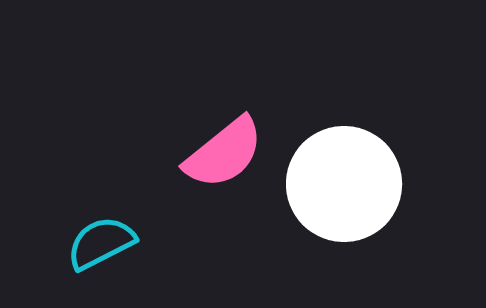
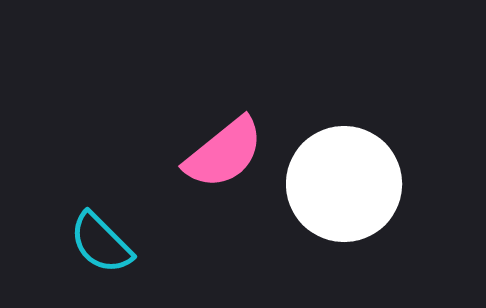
cyan semicircle: rotated 108 degrees counterclockwise
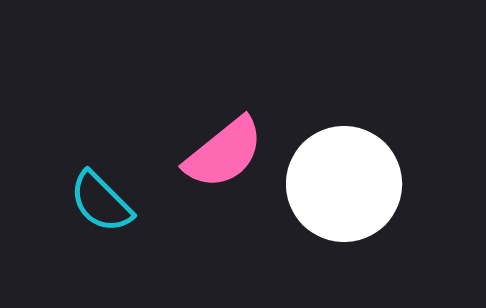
cyan semicircle: moved 41 px up
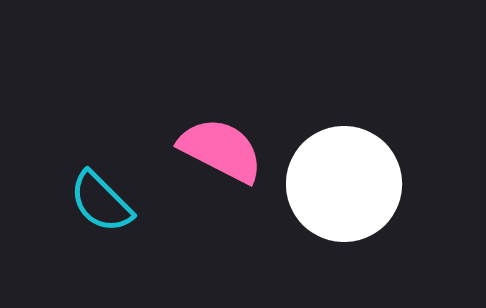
pink semicircle: moved 3 px left, 3 px up; rotated 114 degrees counterclockwise
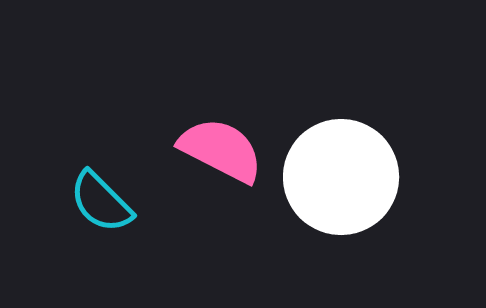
white circle: moved 3 px left, 7 px up
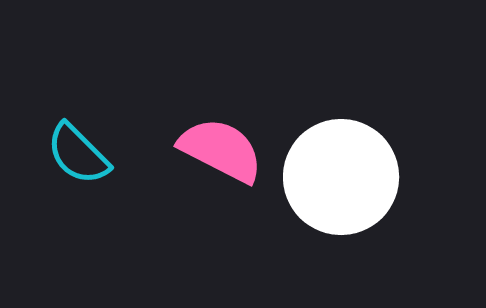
cyan semicircle: moved 23 px left, 48 px up
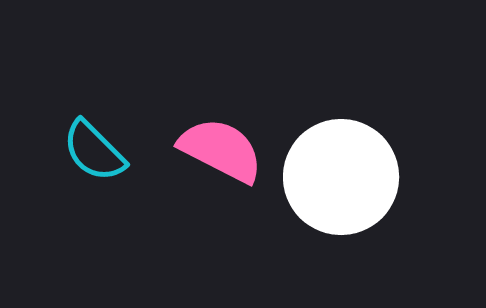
cyan semicircle: moved 16 px right, 3 px up
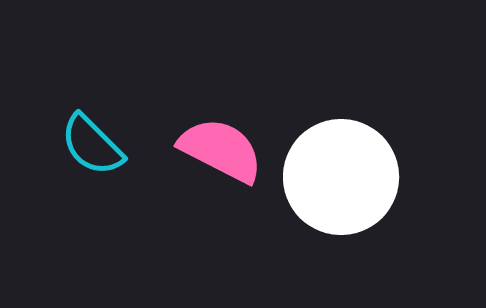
cyan semicircle: moved 2 px left, 6 px up
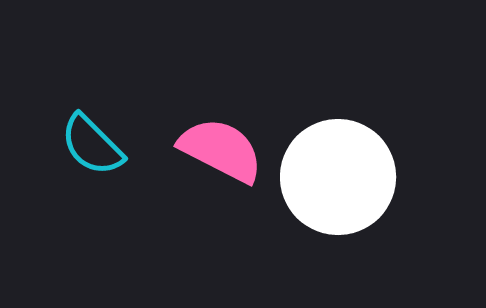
white circle: moved 3 px left
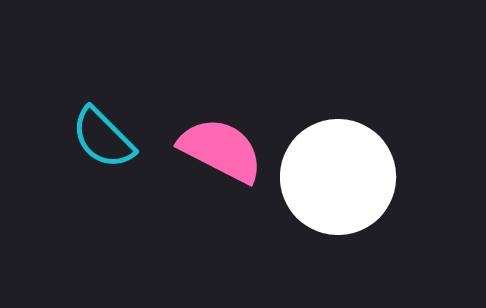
cyan semicircle: moved 11 px right, 7 px up
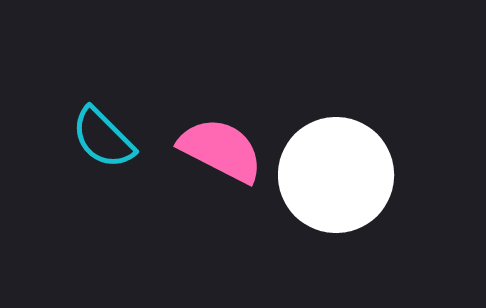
white circle: moved 2 px left, 2 px up
